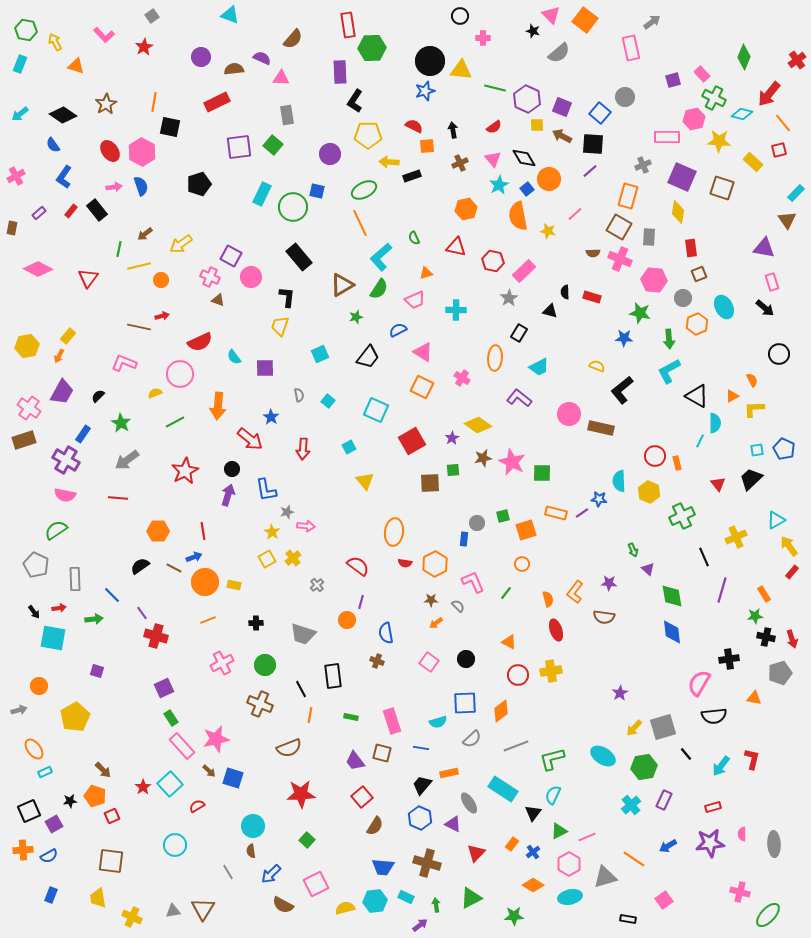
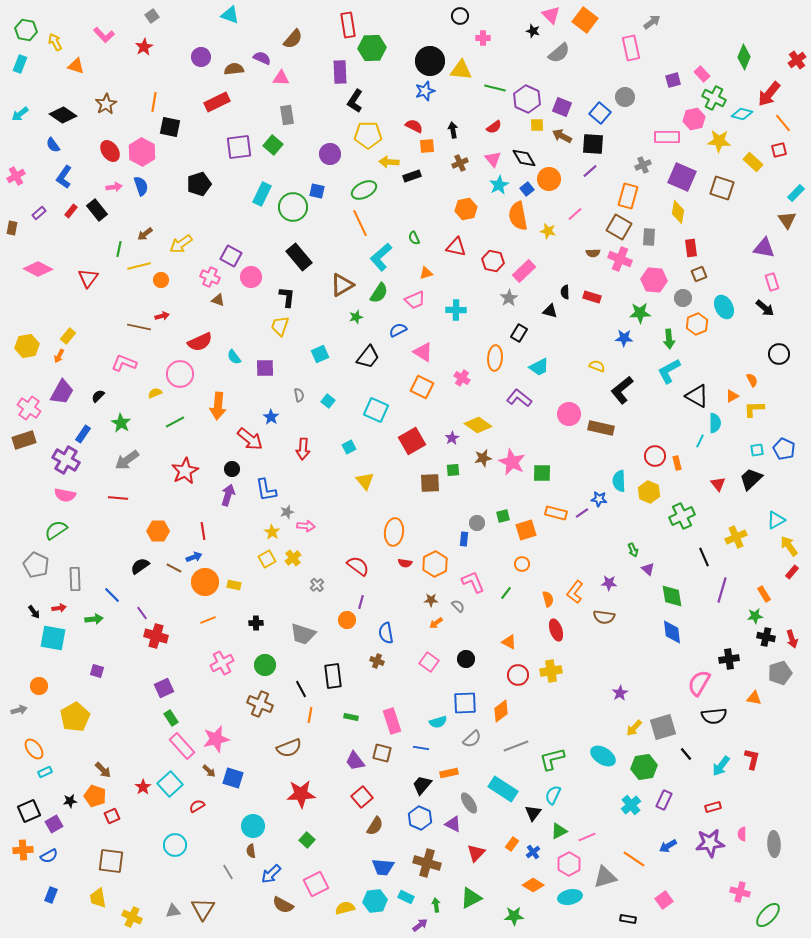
green semicircle at (379, 289): moved 4 px down
green star at (640, 313): rotated 15 degrees counterclockwise
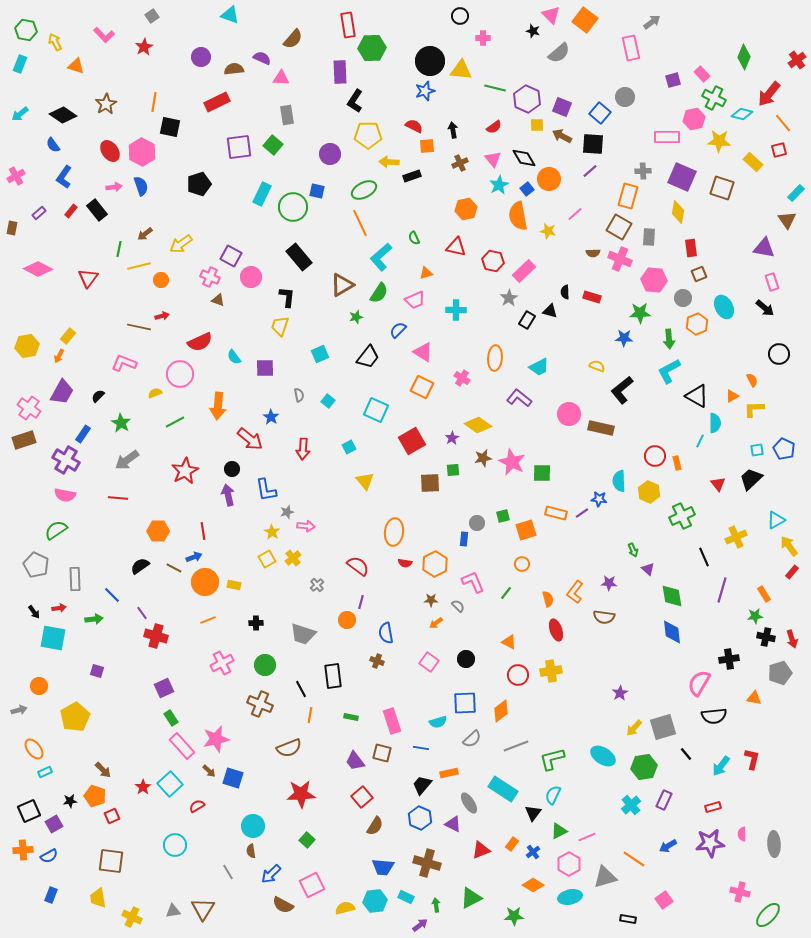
gray cross at (643, 165): moved 6 px down; rotated 21 degrees clockwise
blue semicircle at (398, 330): rotated 18 degrees counterclockwise
black rectangle at (519, 333): moved 8 px right, 13 px up
purple arrow at (228, 495): rotated 30 degrees counterclockwise
red triangle at (476, 853): moved 5 px right, 3 px up; rotated 24 degrees clockwise
pink square at (316, 884): moved 4 px left, 1 px down
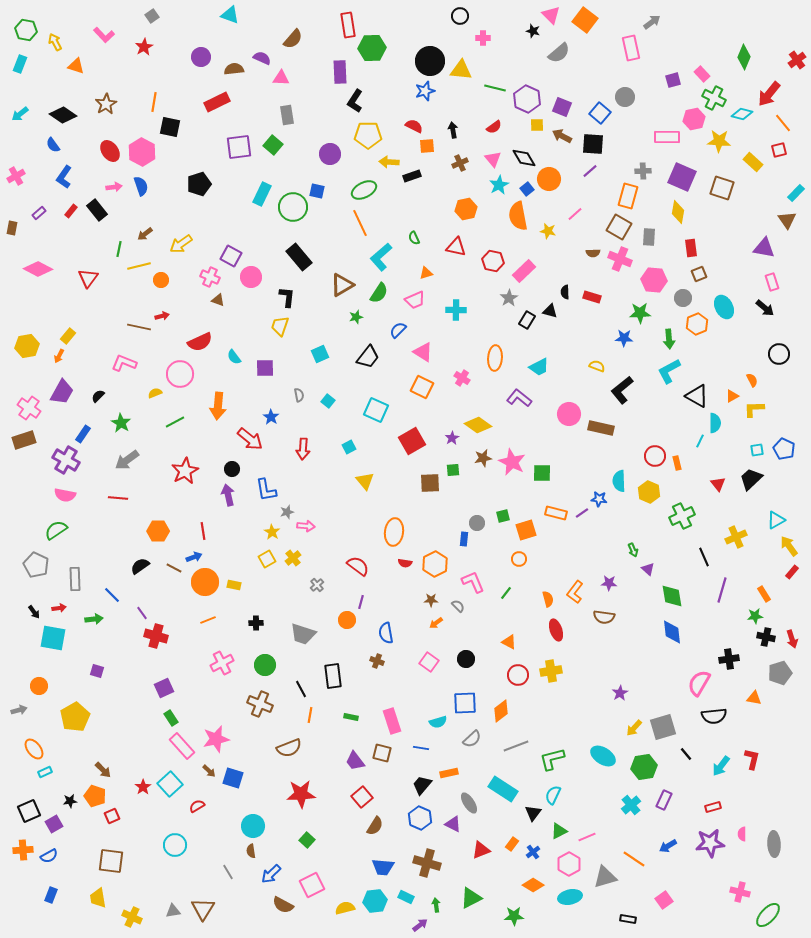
orange circle at (522, 564): moved 3 px left, 5 px up
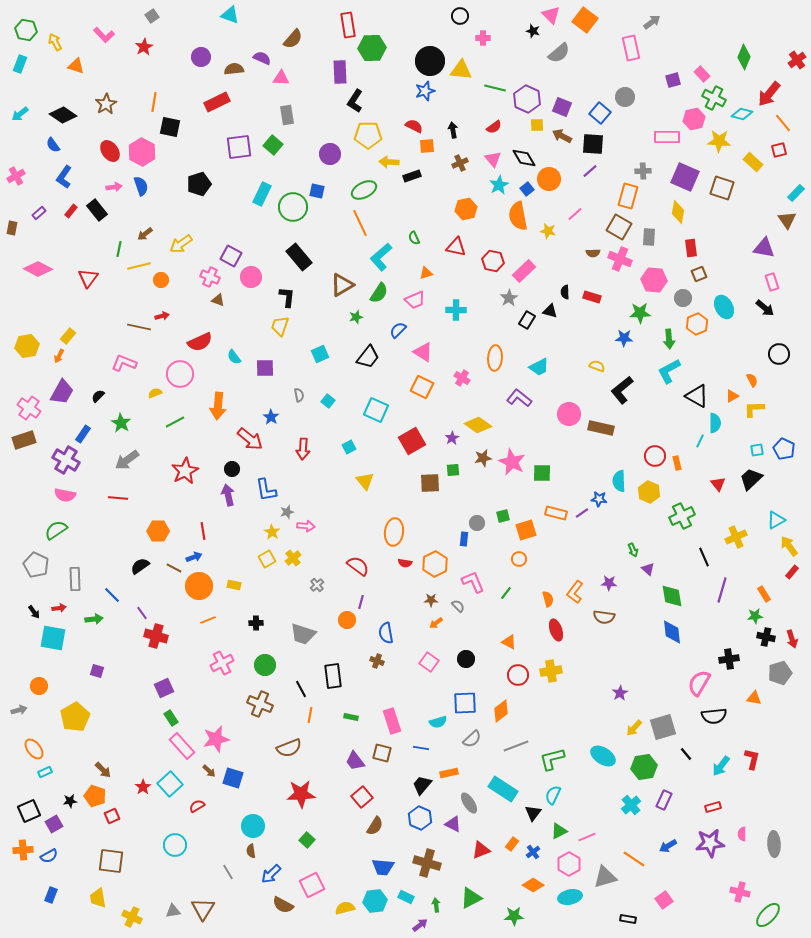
purple square at (682, 177): moved 3 px right
orange circle at (205, 582): moved 6 px left, 4 px down
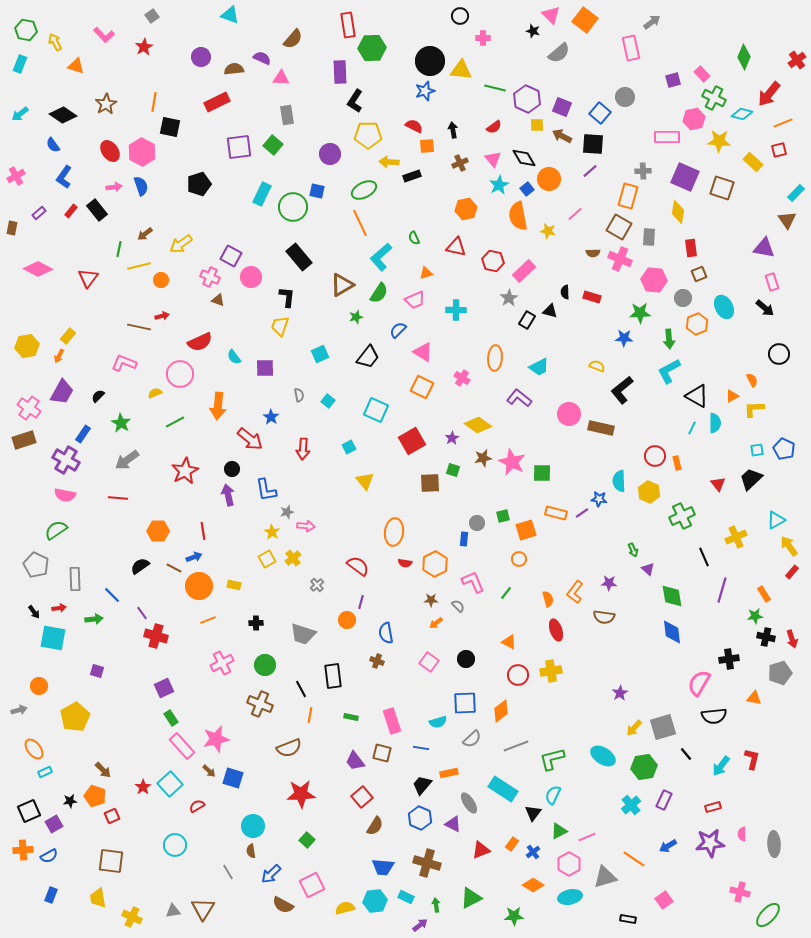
orange line at (783, 123): rotated 72 degrees counterclockwise
cyan line at (700, 441): moved 8 px left, 13 px up
green square at (453, 470): rotated 24 degrees clockwise
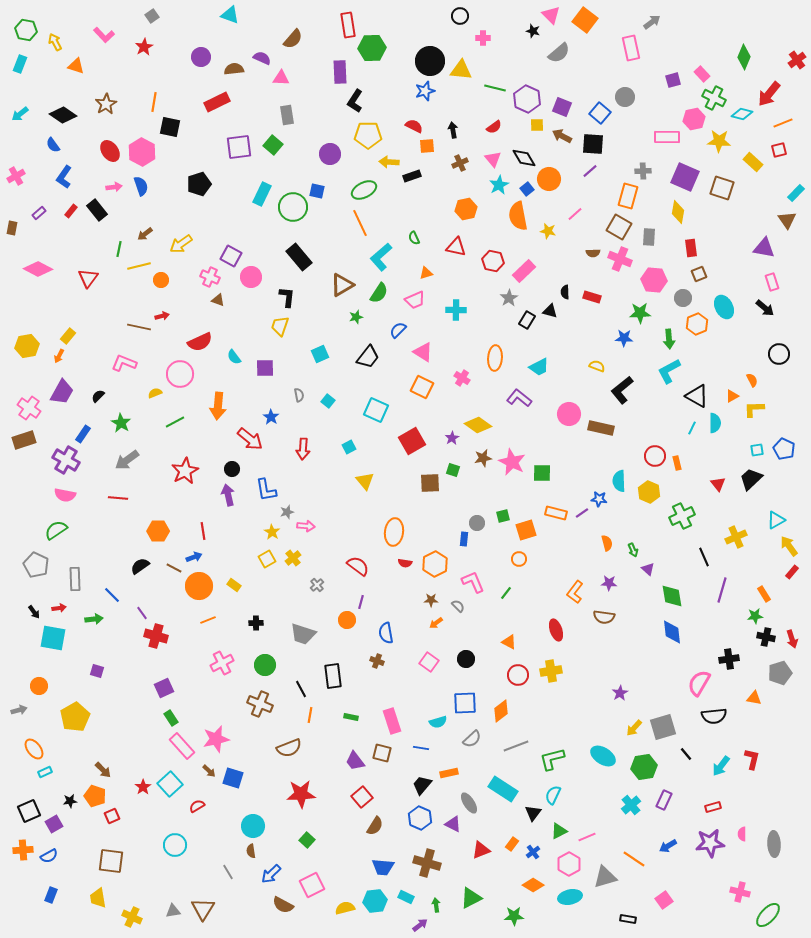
yellow rectangle at (234, 585): rotated 24 degrees clockwise
orange semicircle at (548, 599): moved 59 px right, 56 px up
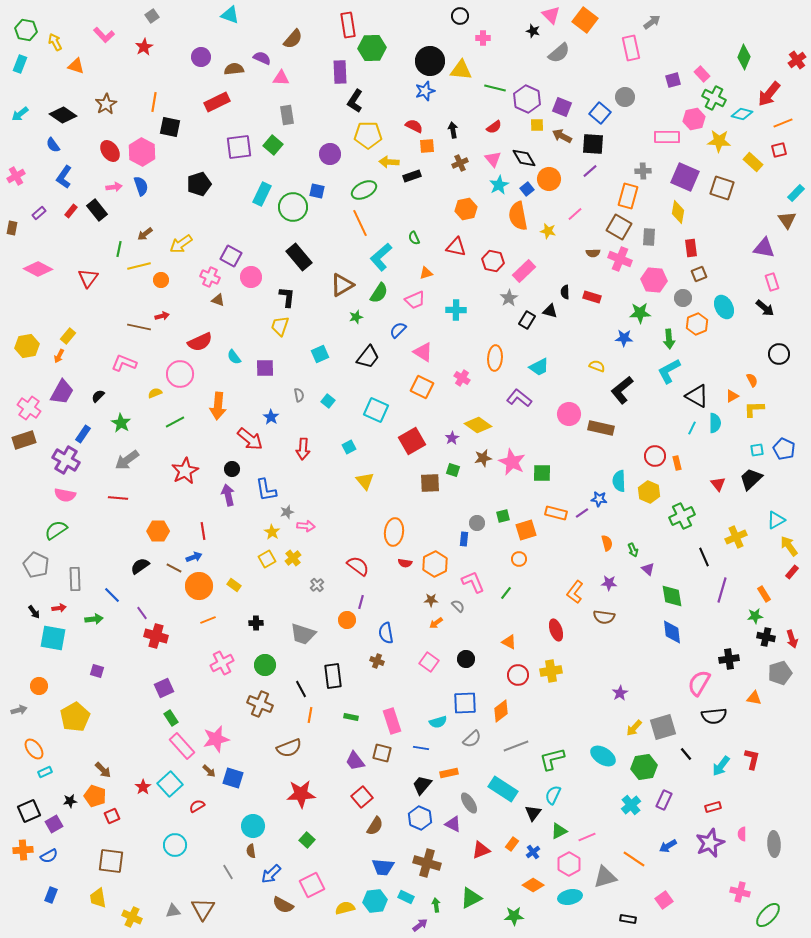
purple star at (710, 843): rotated 16 degrees counterclockwise
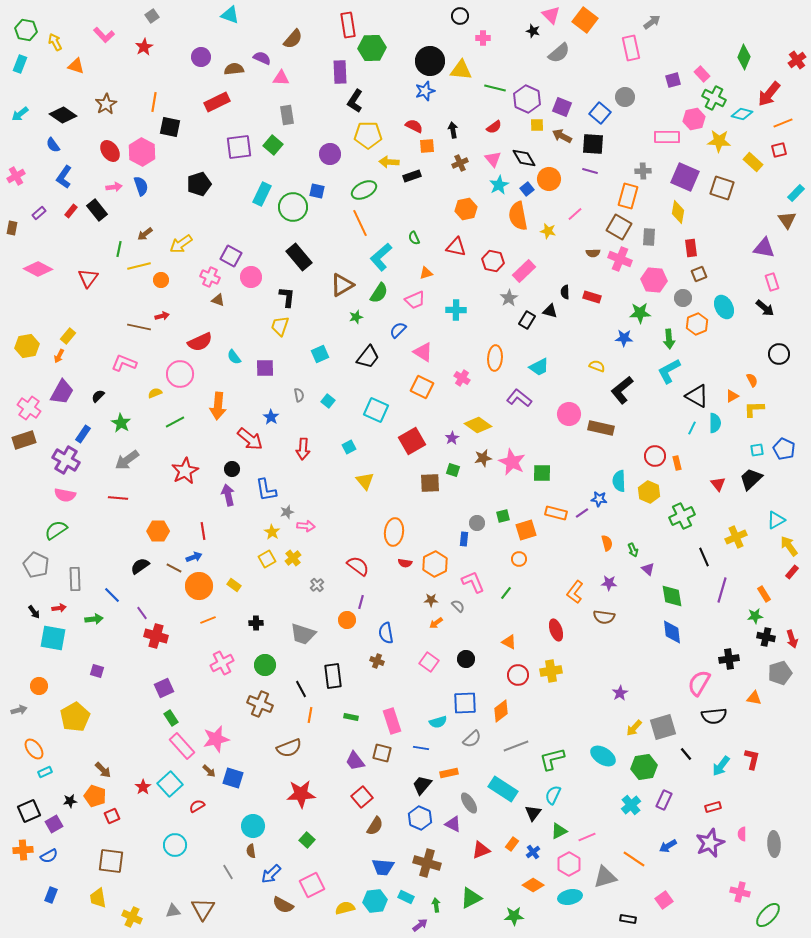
purple line at (590, 171): rotated 56 degrees clockwise
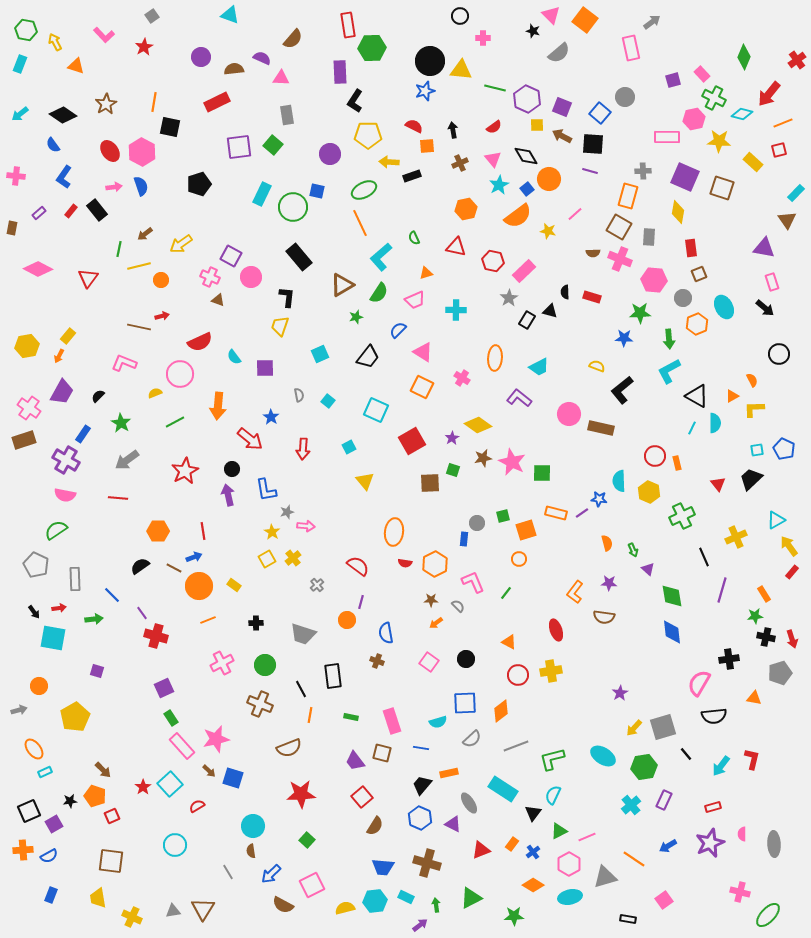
black diamond at (524, 158): moved 2 px right, 2 px up
pink cross at (16, 176): rotated 36 degrees clockwise
orange semicircle at (518, 216): rotated 116 degrees counterclockwise
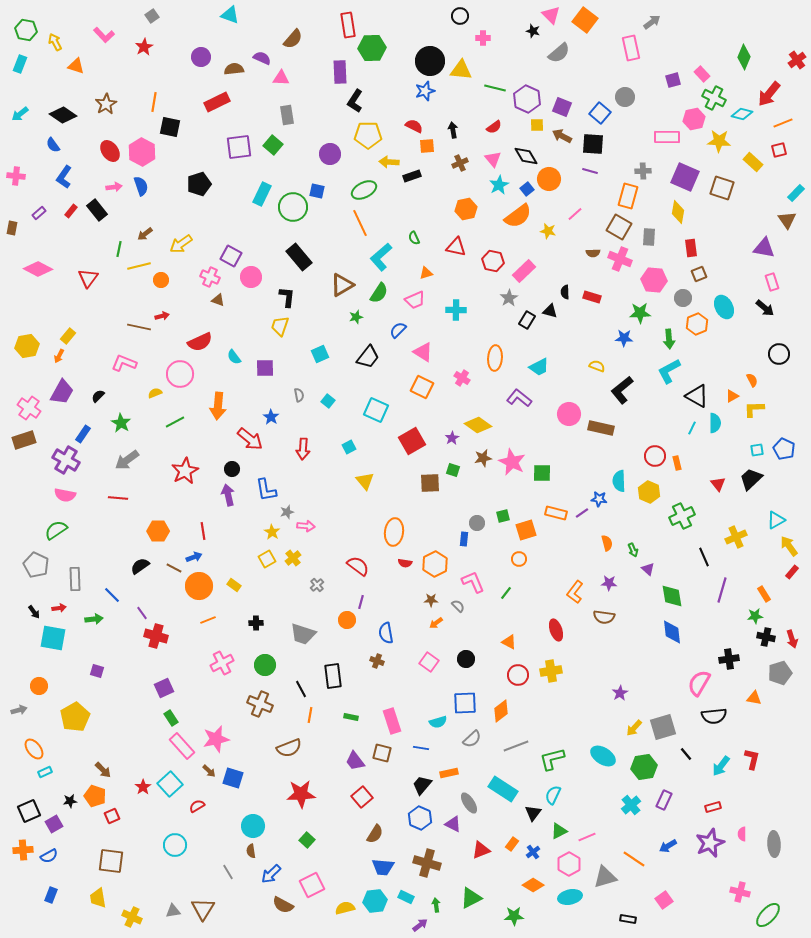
brown semicircle at (375, 826): moved 8 px down
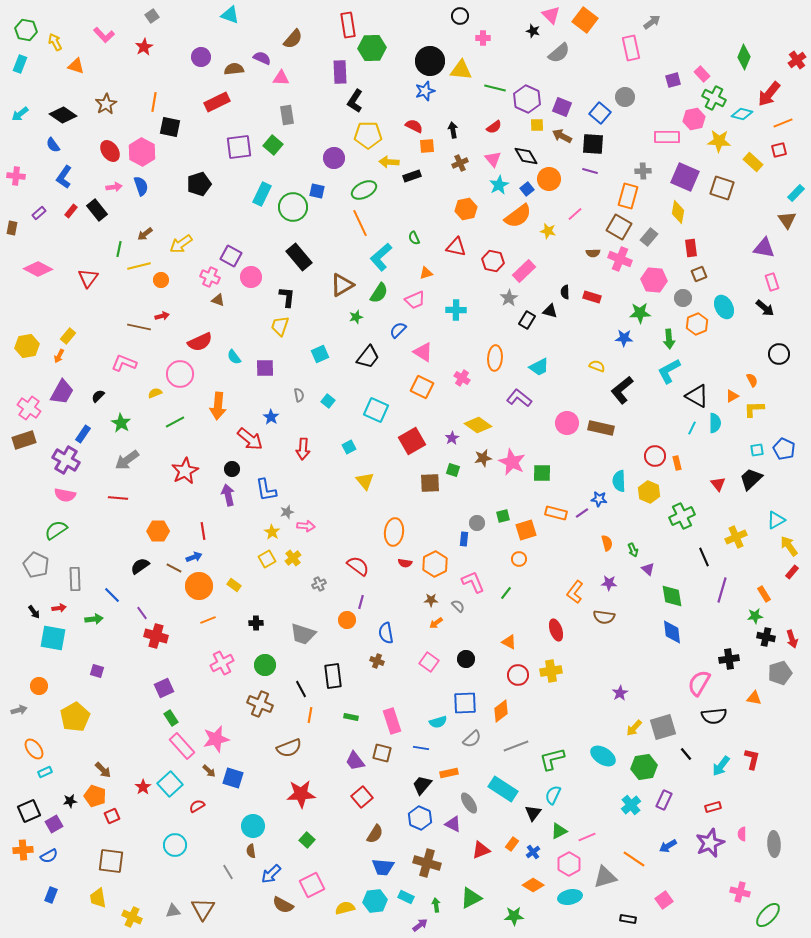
purple circle at (330, 154): moved 4 px right, 4 px down
gray rectangle at (649, 237): rotated 36 degrees clockwise
pink circle at (569, 414): moved 2 px left, 9 px down
gray cross at (317, 585): moved 2 px right, 1 px up; rotated 16 degrees clockwise
